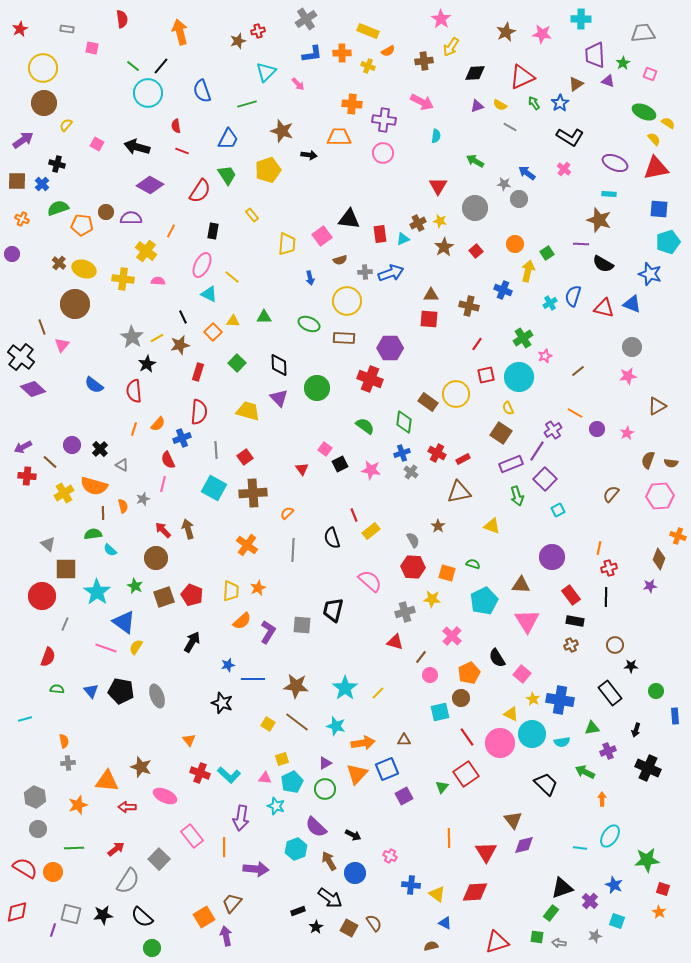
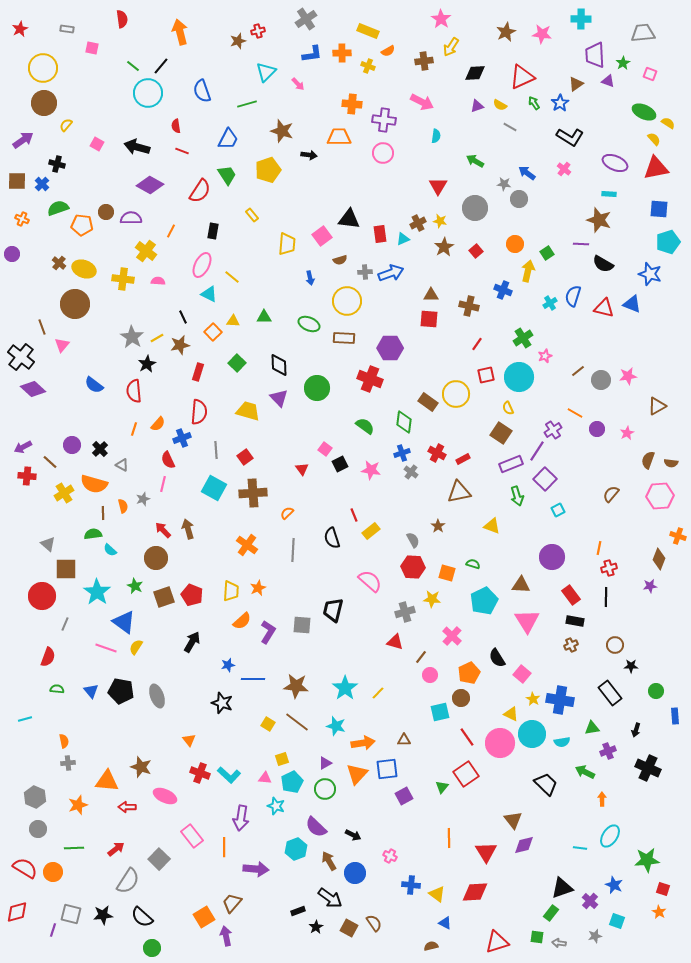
gray circle at (632, 347): moved 31 px left, 33 px down
orange semicircle at (94, 486): moved 2 px up
blue square at (387, 769): rotated 15 degrees clockwise
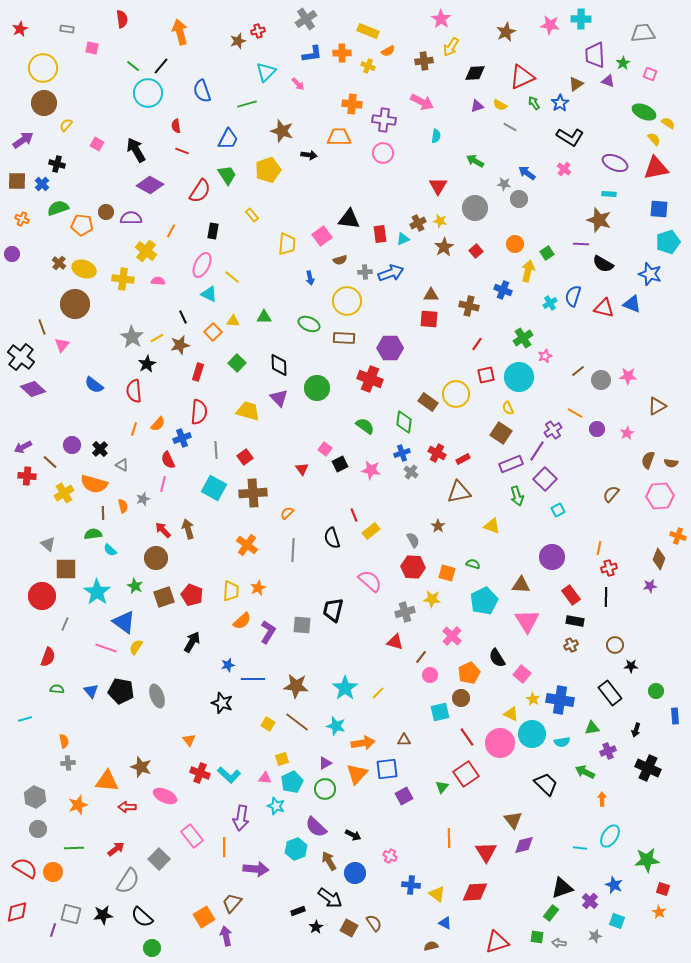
pink star at (542, 34): moved 8 px right, 9 px up
black arrow at (137, 147): moved 1 px left, 3 px down; rotated 45 degrees clockwise
pink star at (628, 376): rotated 12 degrees clockwise
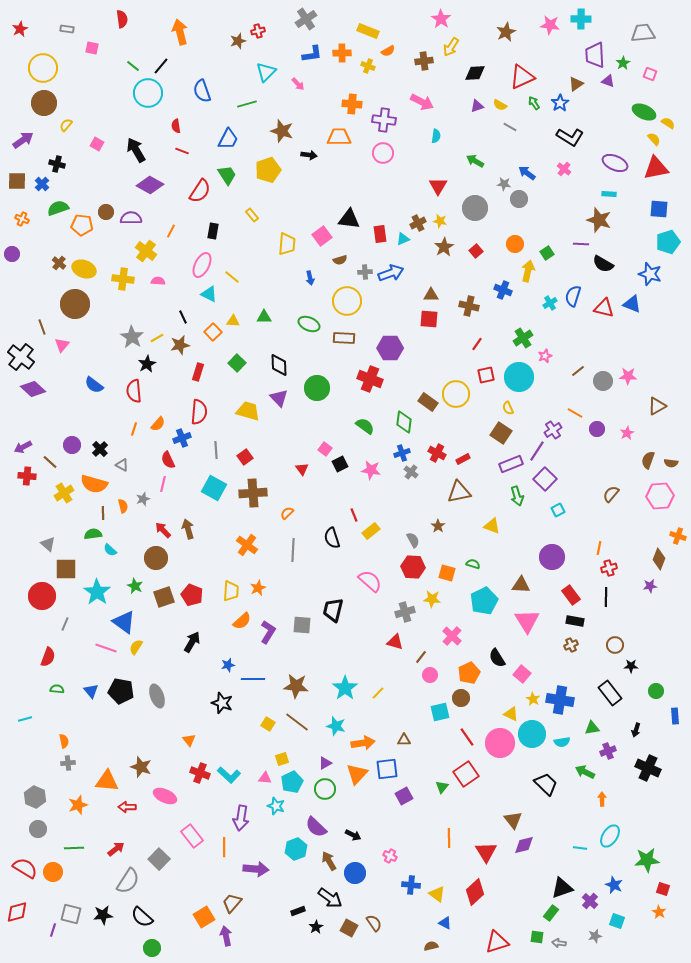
gray circle at (601, 380): moved 2 px right, 1 px down
red diamond at (475, 892): rotated 40 degrees counterclockwise
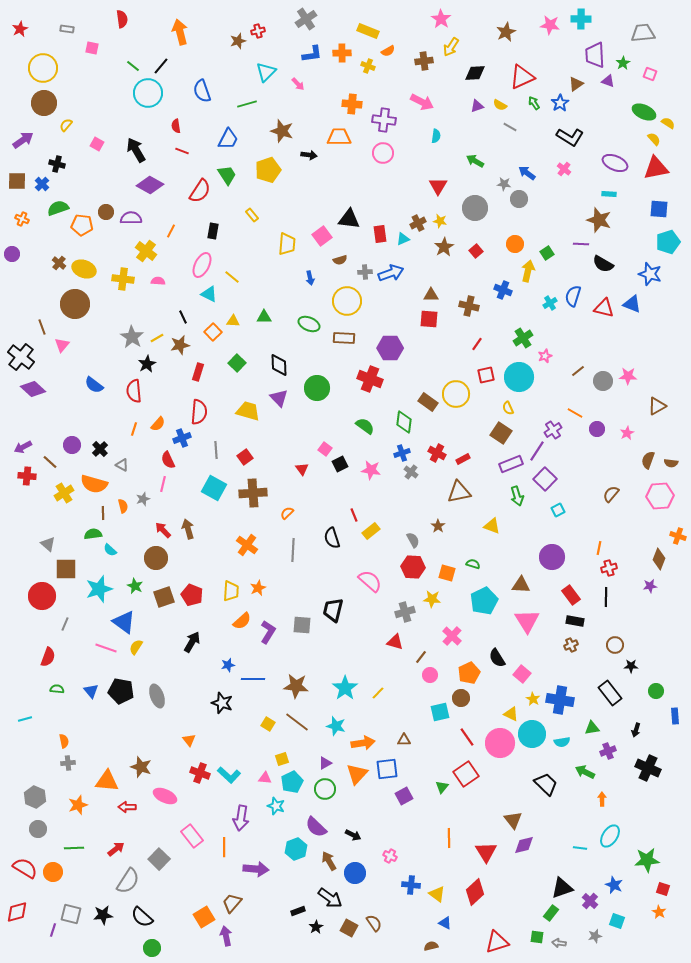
cyan star at (97, 592): moved 2 px right, 3 px up; rotated 20 degrees clockwise
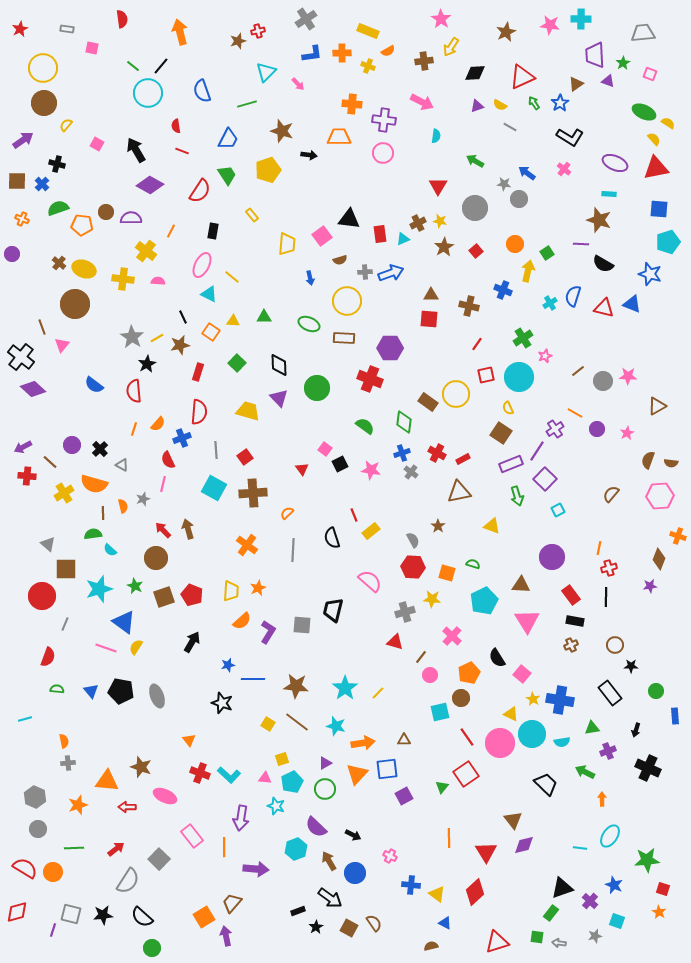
orange square at (213, 332): moved 2 px left; rotated 12 degrees counterclockwise
purple cross at (553, 430): moved 2 px right, 1 px up
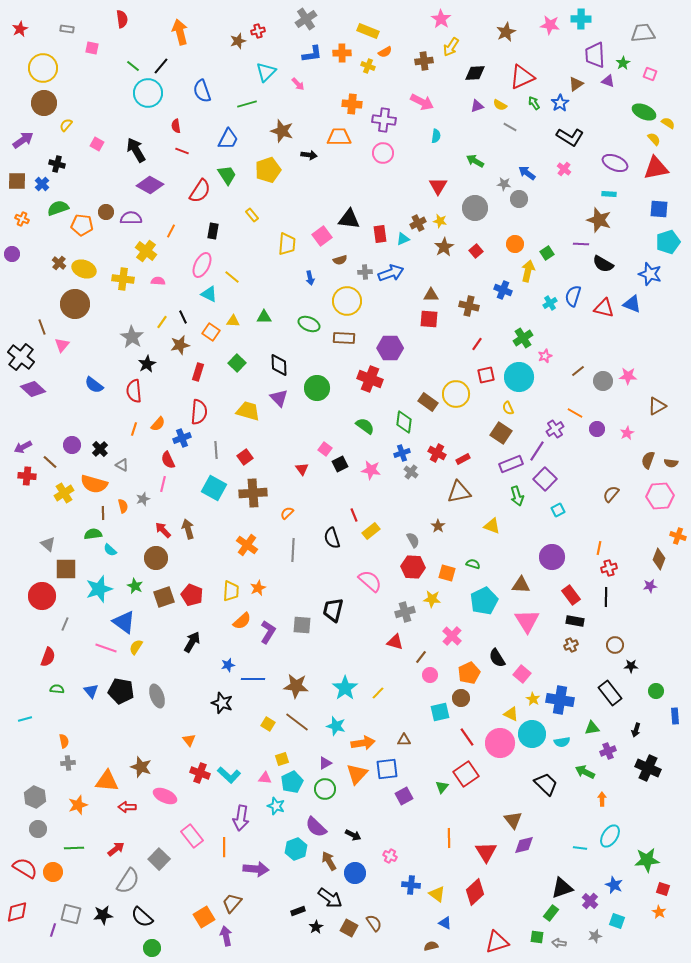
orange semicircle at (388, 51): moved 3 px left, 1 px down
yellow line at (157, 338): moved 5 px right, 16 px up; rotated 24 degrees counterclockwise
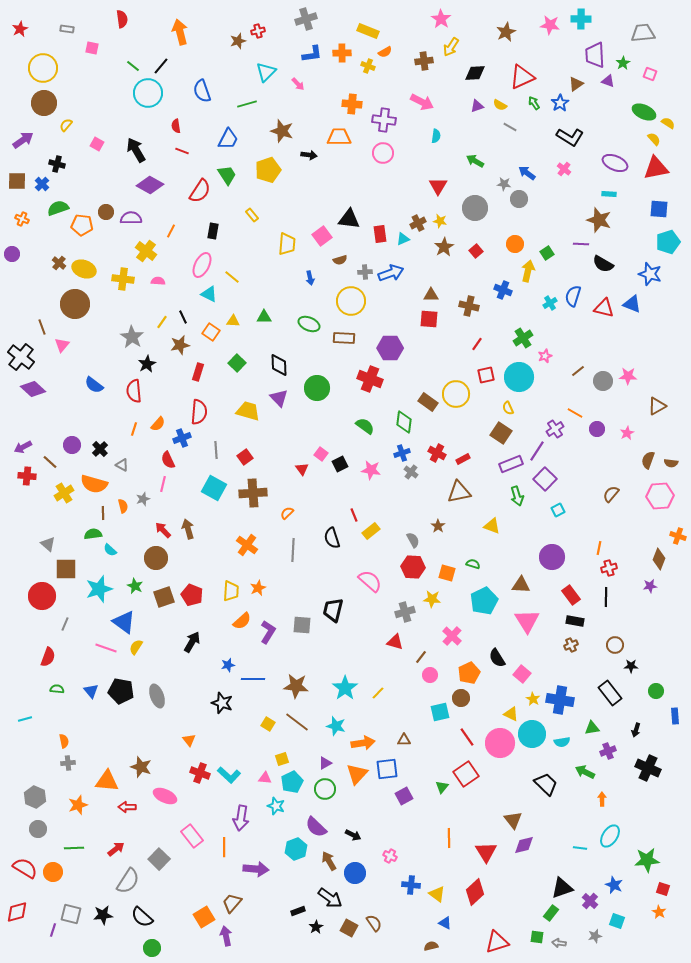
gray cross at (306, 19): rotated 15 degrees clockwise
yellow circle at (347, 301): moved 4 px right
pink square at (325, 449): moved 4 px left, 5 px down
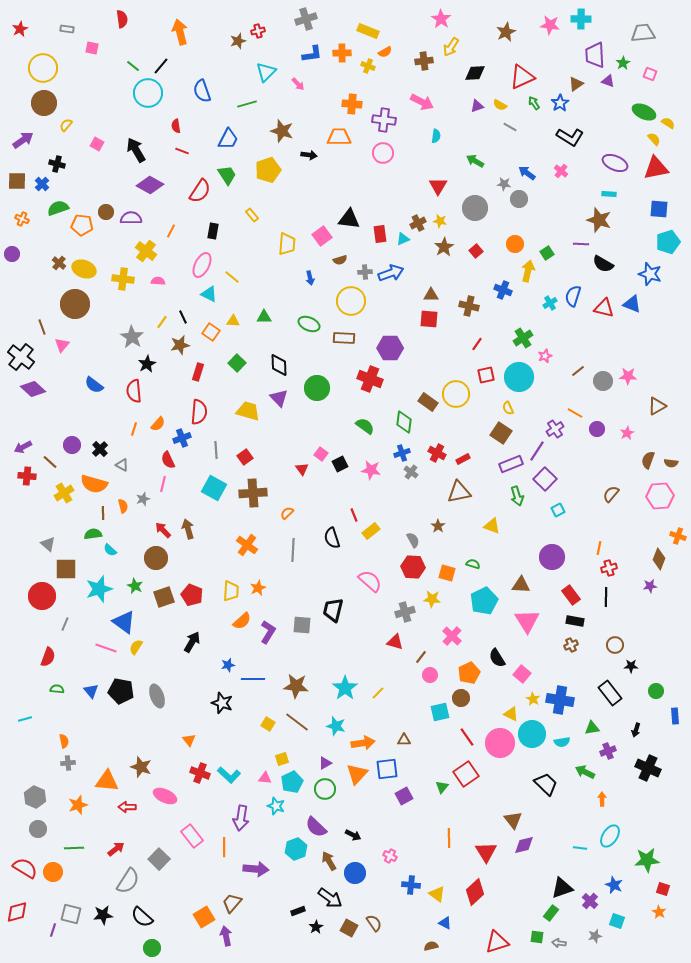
pink cross at (564, 169): moved 3 px left, 2 px down
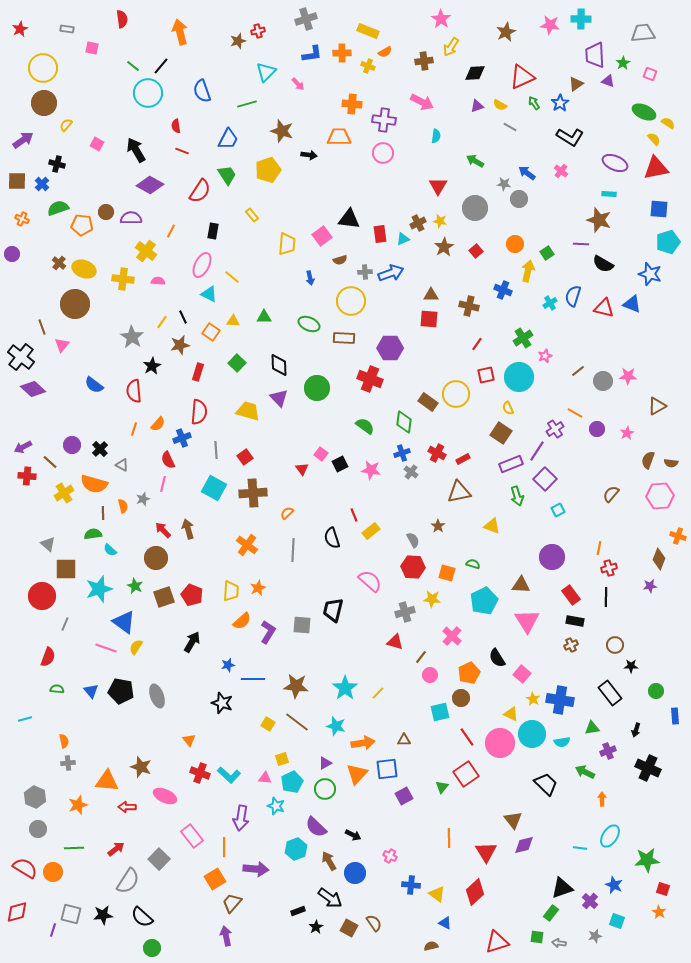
black star at (147, 364): moved 5 px right, 2 px down
orange square at (204, 917): moved 11 px right, 38 px up
